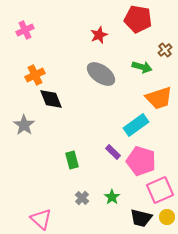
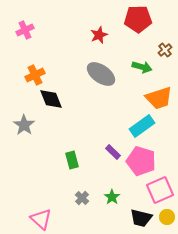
red pentagon: rotated 12 degrees counterclockwise
cyan rectangle: moved 6 px right, 1 px down
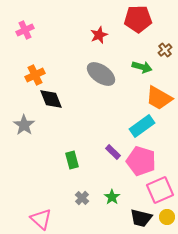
orange trapezoid: rotated 48 degrees clockwise
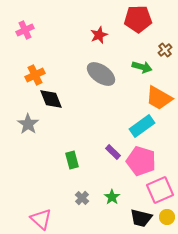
gray star: moved 4 px right, 1 px up
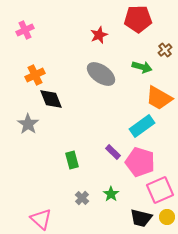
pink pentagon: moved 1 px left, 1 px down
green star: moved 1 px left, 3 px up
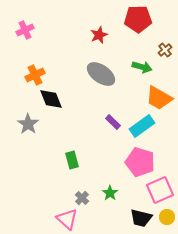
purple rectangle: moved 30 px up
green star: moved 1 px left, 1 px up
pink triangle: moved 26 px right
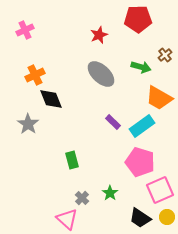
brown cross: moved 5 px down
green arrow: moved 1 px left
gray ellipse: rotated 8 degrees clockwise
black trapezoid: moved 1 px left; rotated 20 degrees clockwise
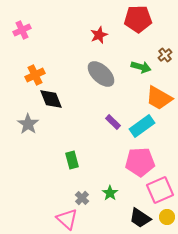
pink cross: moved 3 px left
pink pentagon: rotated 20 degrees counterclockwise
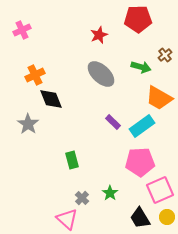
black trapezoid: rotated 25 degrees clockwise
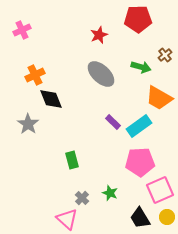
cyan rectangle: moved 3 px left
green star: rotated 14 degrees counterclockwise
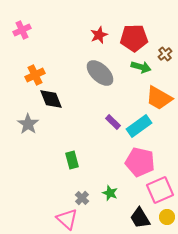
red pentagon: moved 4 px left, 19 px down
brown cross: moved 1 px up
gray ellipse: moved 1 px left, 1 px up
pink pentagon: rotated 16 degrees clockwise
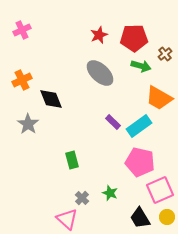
green arrow: moved 1 px up
orange cross: moved 13 px left, 5 px down
